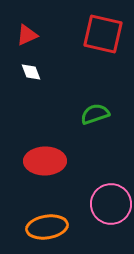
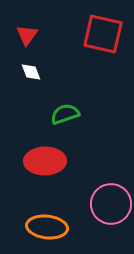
red triangle: rotated 30 degrees counterclockwise
green semicircle: moved 30 px left
orange ellipse: rotated 15 degrees clockwise
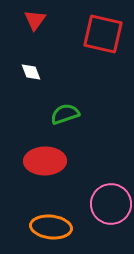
red triangle: moved 8 px right, 15 px up
orange ellipse: moved 4 px right
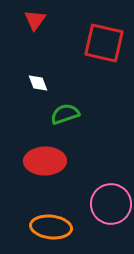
red square: moved 1 px right, 9 px down
white diamond: moved 7 px right, 11 px down
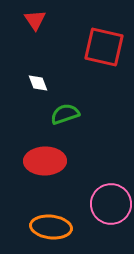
red triangle: rotated 10 degrees counterclockwise
red square: moved 4 px down
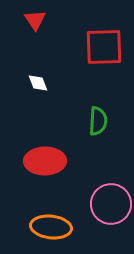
red square: rotated 15 degrees counterclockwise
green semicircle: moved 33 px right, 7 px down; rotated 112 degrees clockwise
